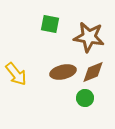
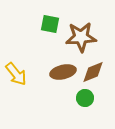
brown star: moved 8 px left; rotated 12 degrees counterclockwise
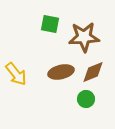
brown star: moved 3 px right
brown ellipse: moved 2 px left
green circle: moved 1 px right, 1 px down
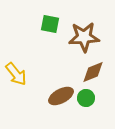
brown ellipse: moved 24 px down; rotated 15 degrees counterclockwise
green circle: moved 1 px up
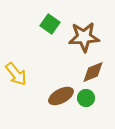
green square: rotated 24 degrees clockwise
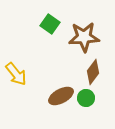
brown diamond: rotated 30 degrees counterclockwise
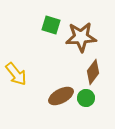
green square: moved 1 px right, 1 px down; rotated 18 degrees counterclockwise
brown star: moved 3 px left
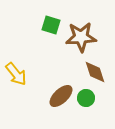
brown diamond: moved 2 px right; rotated 55 degrees counterclockwise
brown ellipse: rotated 15 degrees counterclockwise
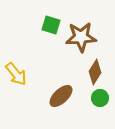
brown diamond: rotated 50 degrees clockwise
green circle: moved 14 px right
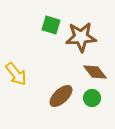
brown diamond: rotated 70 degrees counterclockwise
green circle: moved 8 px left
